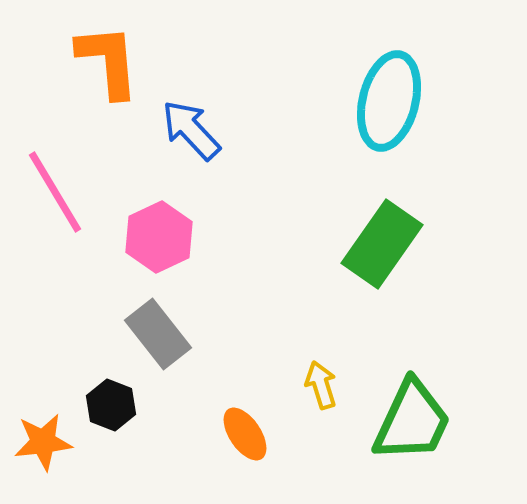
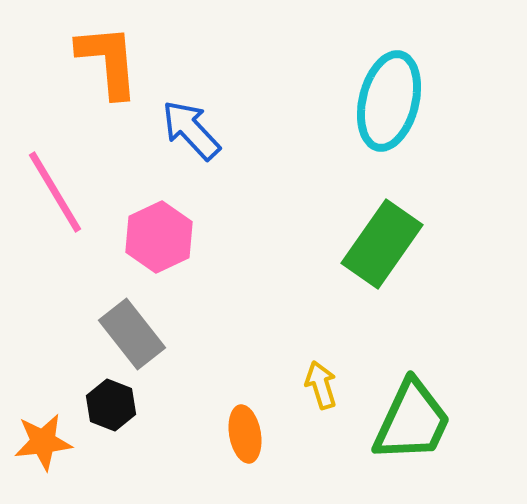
gray rectangle: moved 26 px left
orange ellipse: rotated 24 degrees clockwise
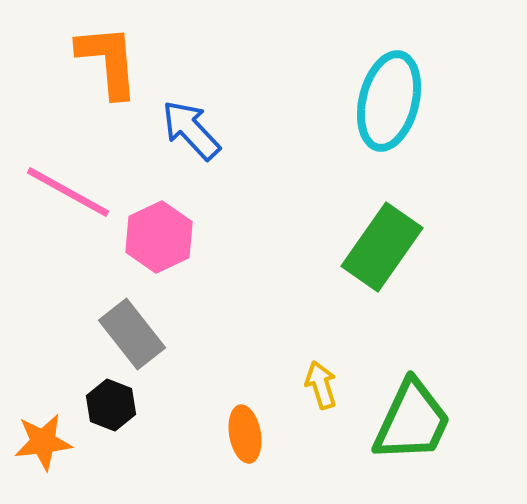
pink line: moved 13 px right; rotated 30 degrees counterclockwise
green rectangle: moved 3 px down
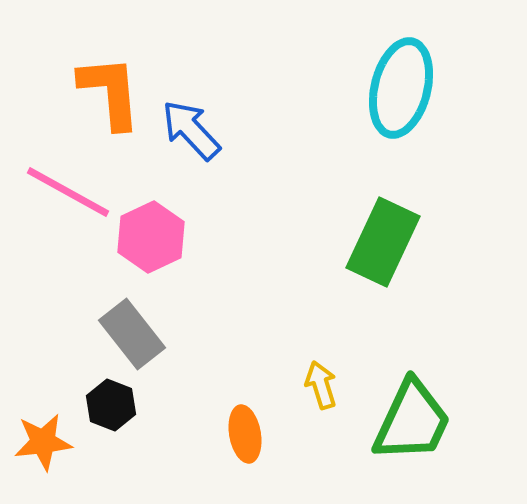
orange L-shape: moved 2 px right, 31 px down
cyan ellipse: moved 12 px right, 13 px up
pink hexagon: moved 8 px left
green rectangle: moved 1 px right, 5 px up; rotated 10 degrees counterclockwise
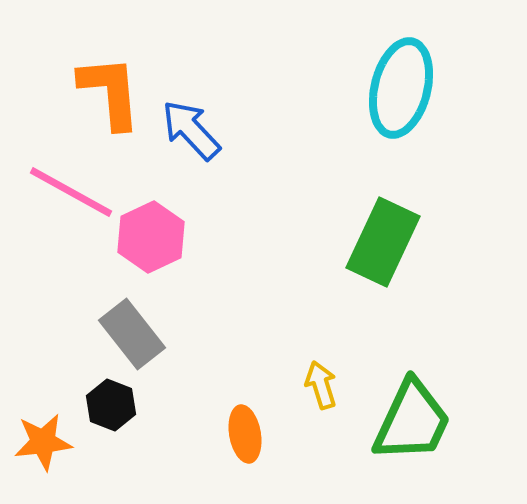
pink line: moved 3 px right
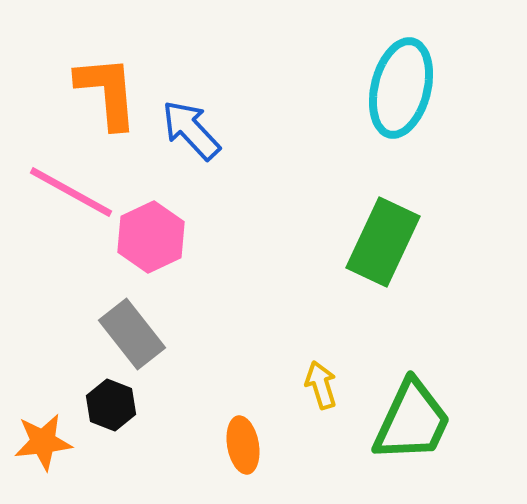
orange L-shape: moved 3 px left
orange ellipse: moved 2 px left, 11 px down
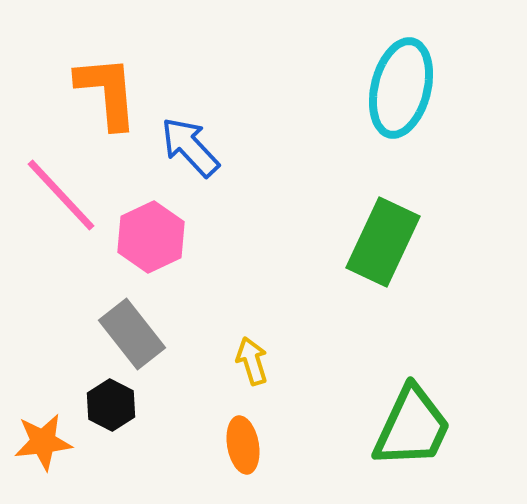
blue arrow: moved 1 px left, 17 px down
pink line: moved 10 px left, 3 px down; rotated 18 degrees clockwise
yellow arrow: moved 69 px left, 24 px up
black hexagon: rotated 6 degrees clockwise
green trapezoid: moved 6 px down
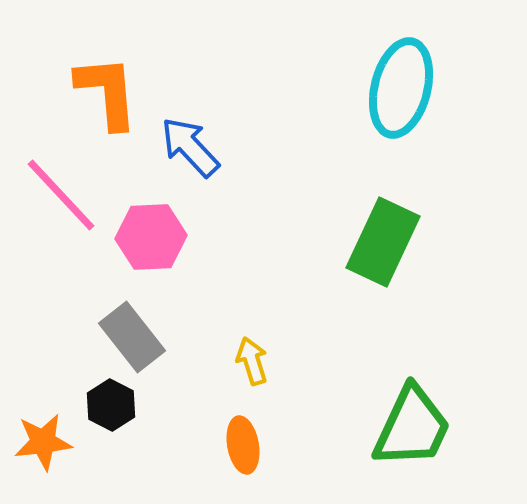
pink hexagon: rotated 22 degrees clockwise
gray rectangle: moved 3 px down
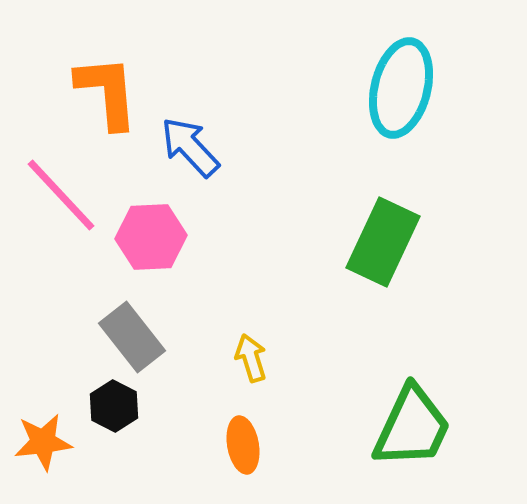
yellow arrow: moved 1 px left, 3 px up
black hexagon: moved 3 px right, 1 px down
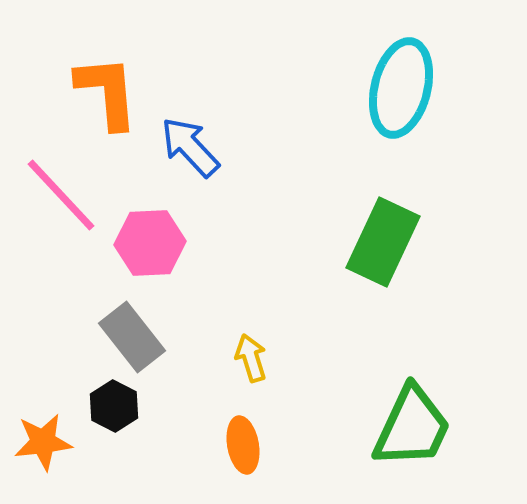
pink hexagon: moved 1 px left, 6 px down
